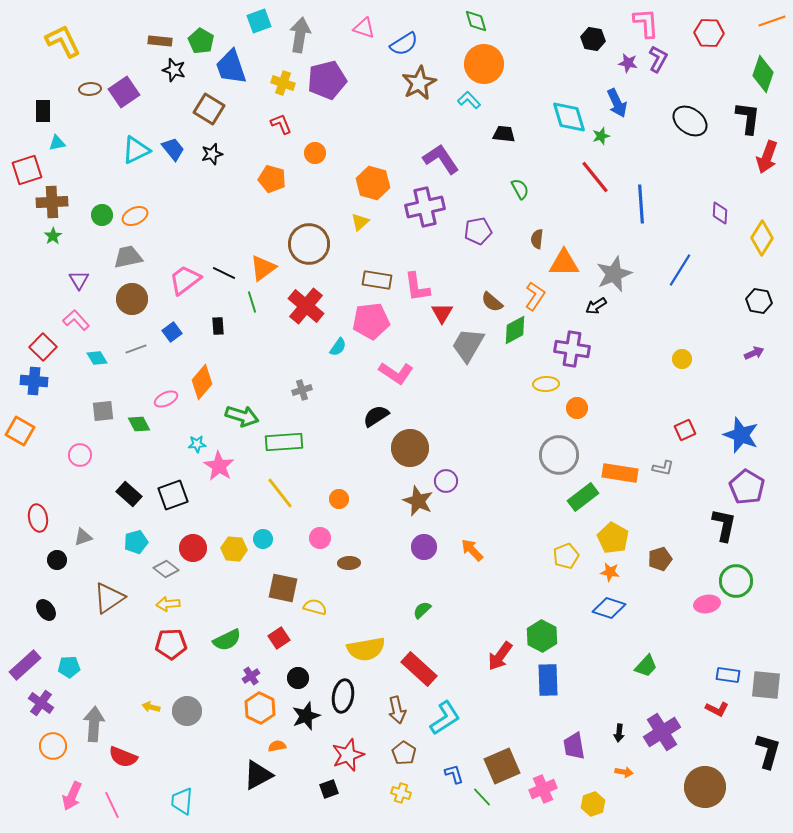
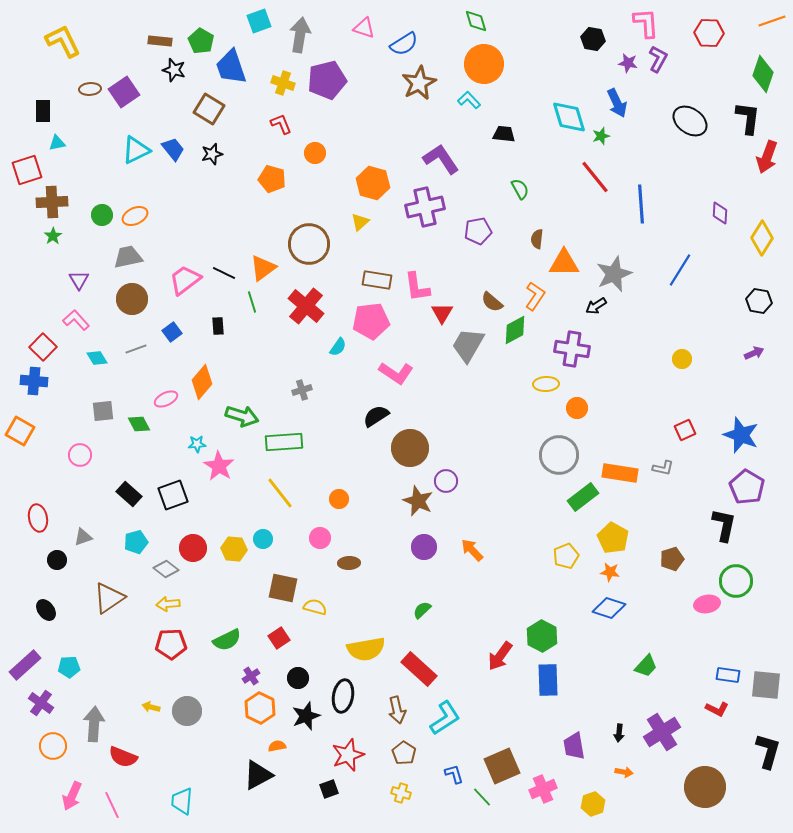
brown pentagon at (660, 559): moved 12 px right
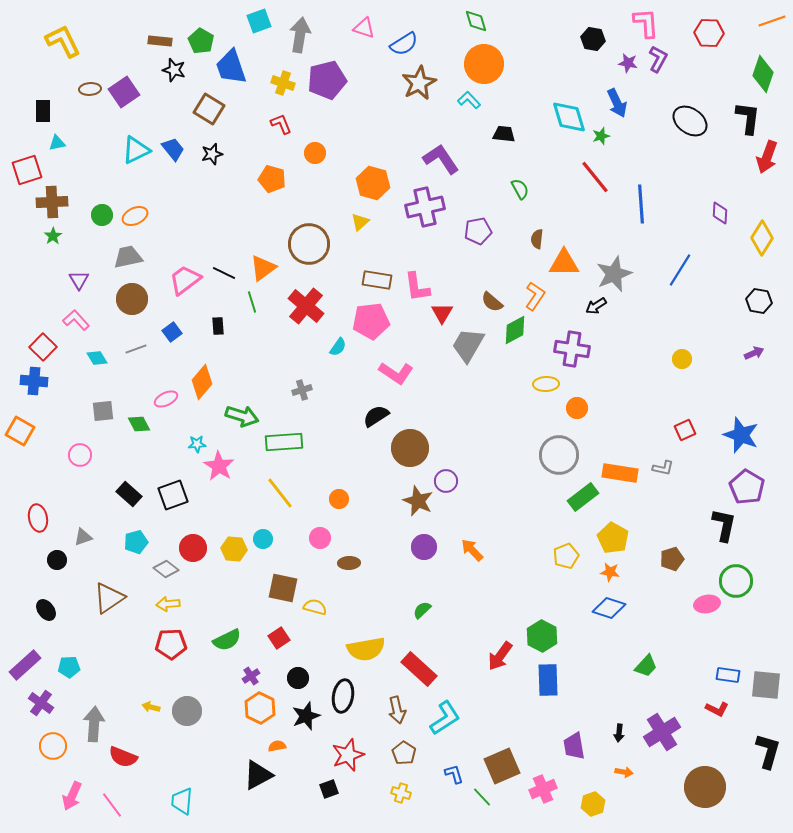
pink line at (112, 805): rotated 12 degrees counterclockwise
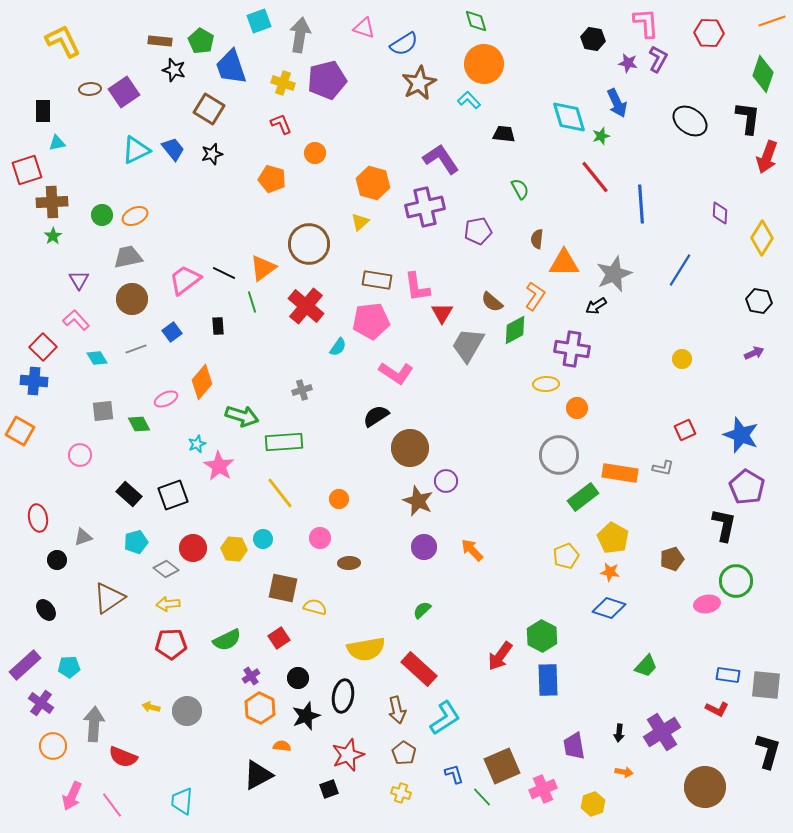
cyan star at (197, 444): rotated 18 degrees counterclockwise
orange semicircle at (277, 746): moved 5 px right; rotated 18 degrees clockwise
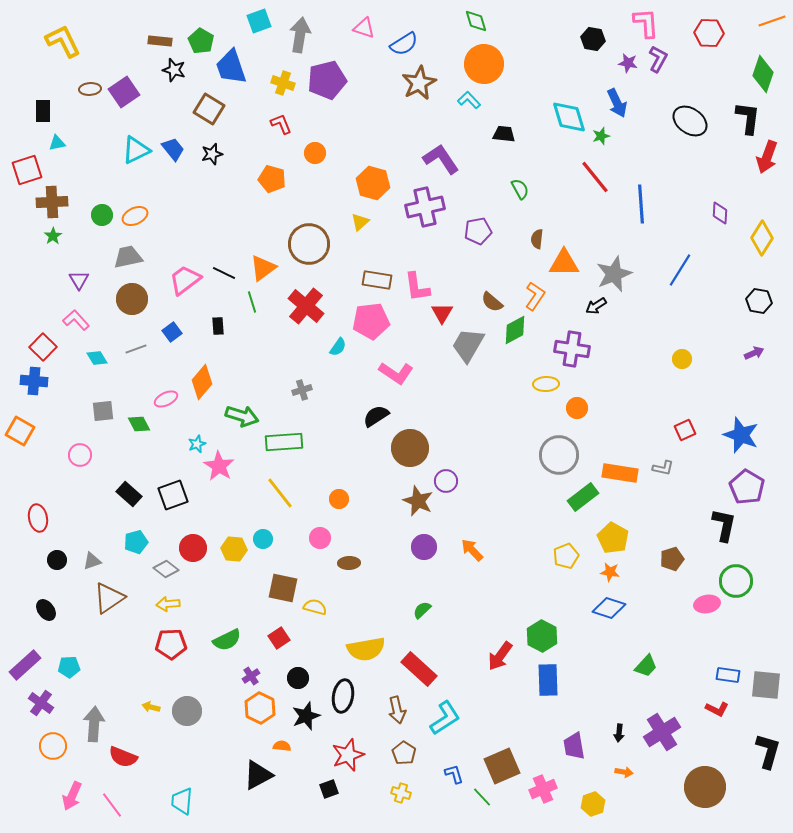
gray triangle at (83, 537): moved 9 px right, 24 px down
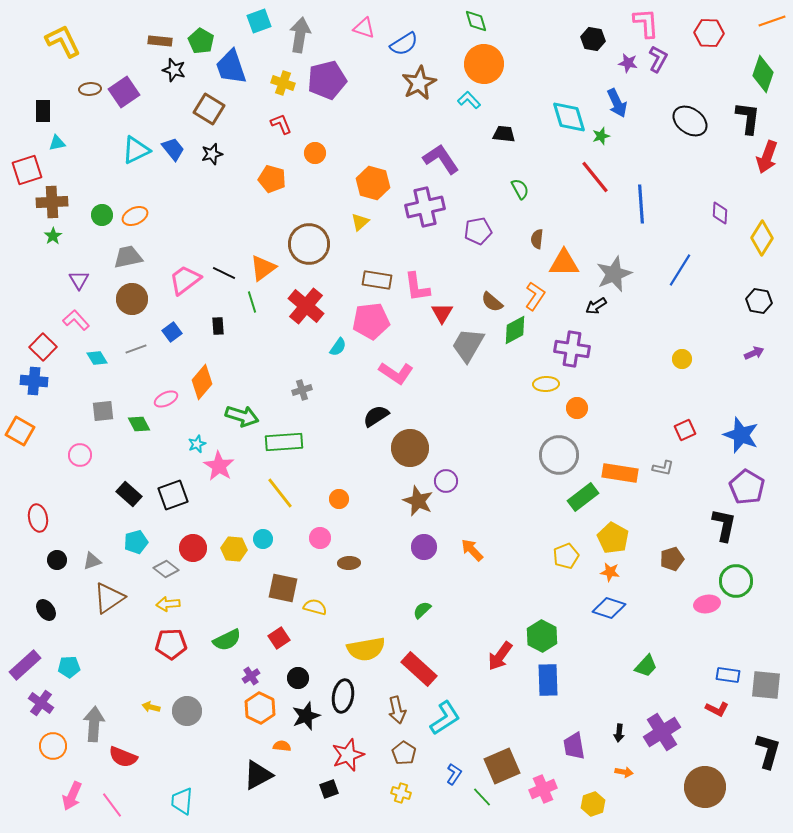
blue L-shape at (454, 774): rotated 50 degrees clockwise
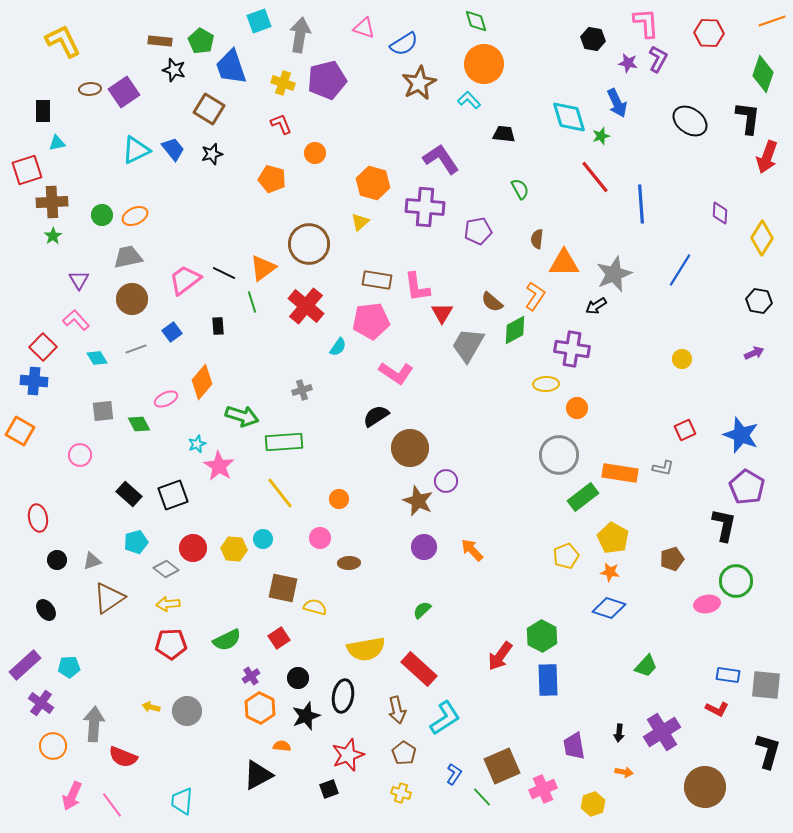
purple cross at (425, 207): rotated 18 degrees clockwise
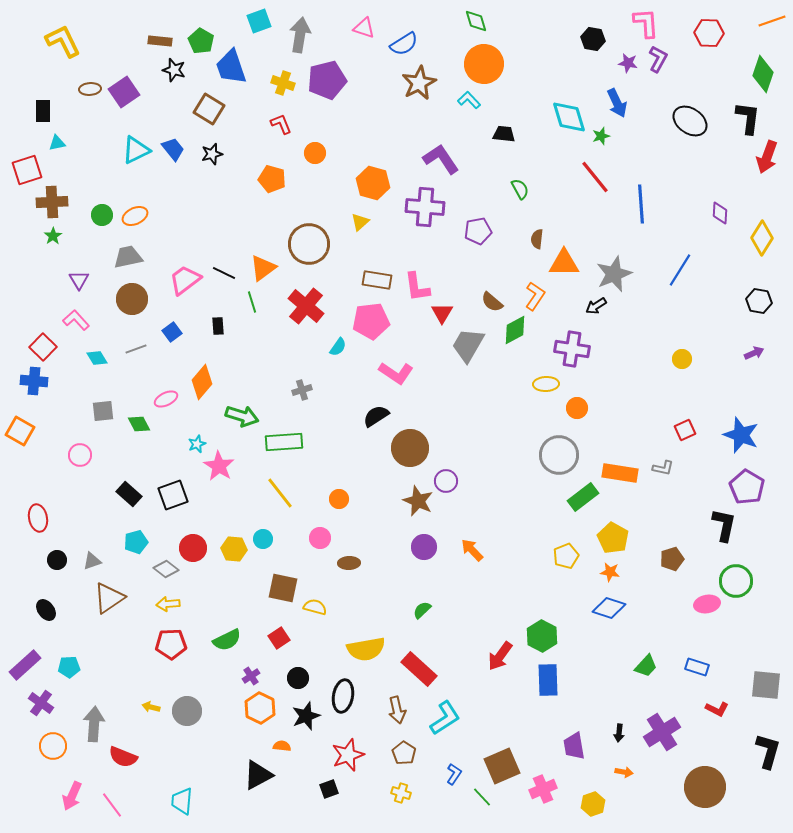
blue rectangle at (728, 675): moved 31 px left, 8 px up; rotated 10 degrees clockwise
